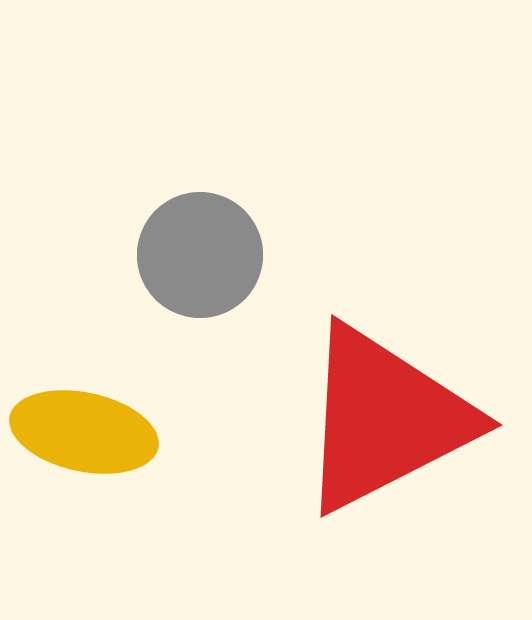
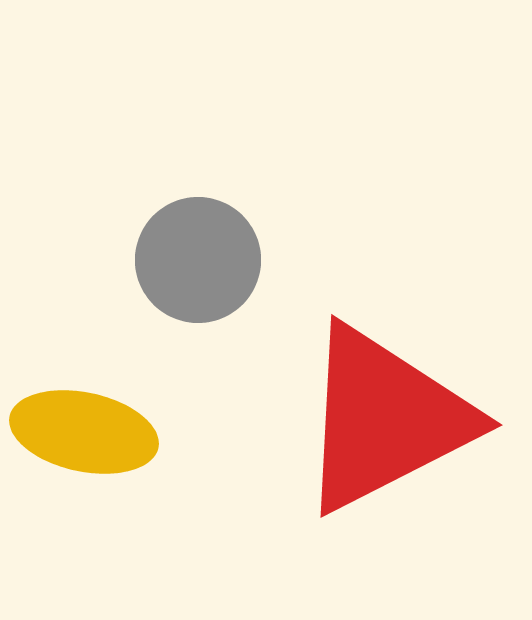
gray circle: moved 2 px left, 5 px down
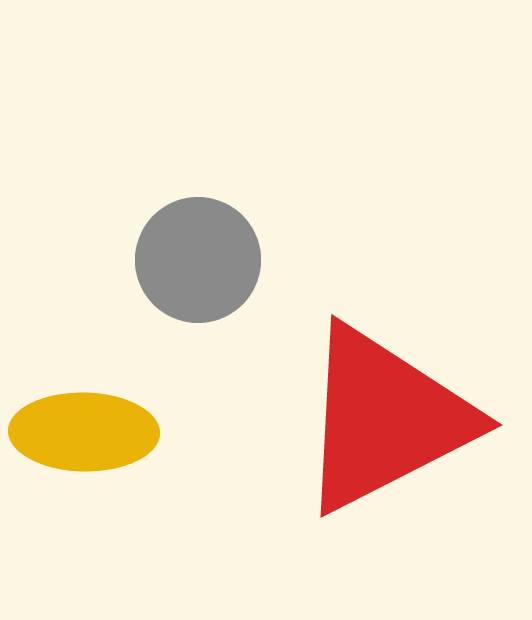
yellow ellipse: rotated 11 degrees counterclockwise
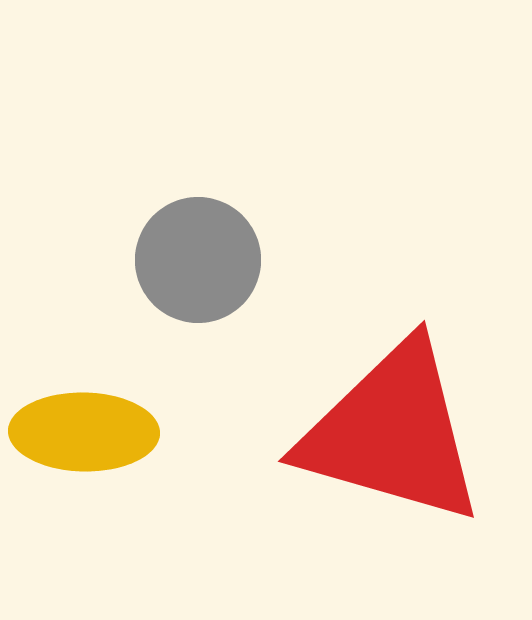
red triangle: moved 7 px right, 14 px down; rotated 43 degrees clockwise
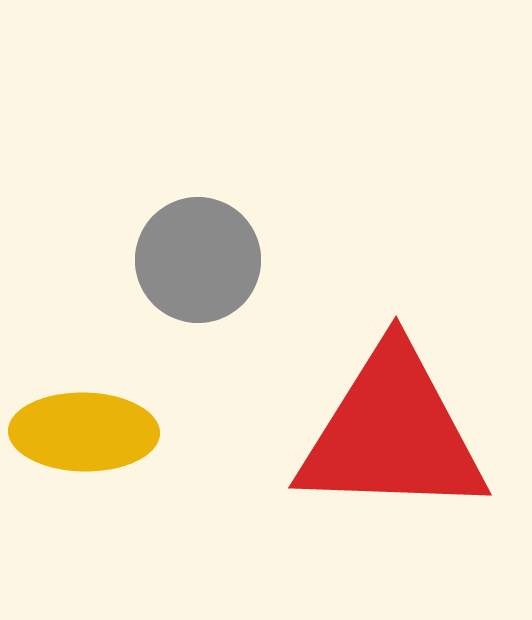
red triangle: rotated 14 degrees counterclockwise
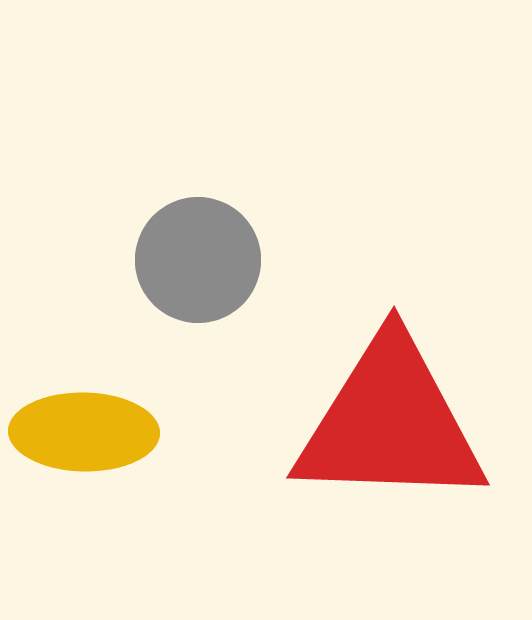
red triangle: moved 2 px left, 10 px up
